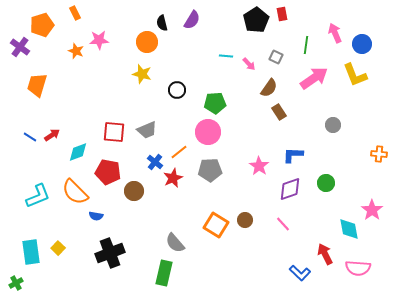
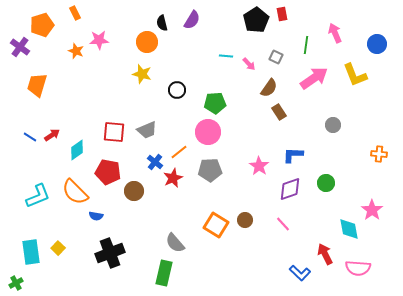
blue circle at (362, 44): moved 15 px right
cyan diamond at (78, 152): moved 1 px left, 2 px up; rotated 15 degrees counterclockwise
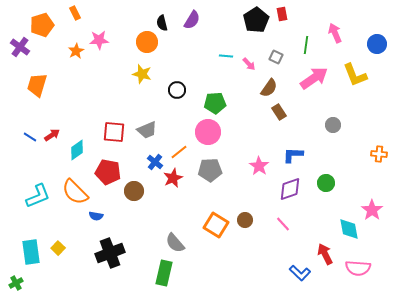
orange star at (76, 51): rotated 21 degrees clockwise
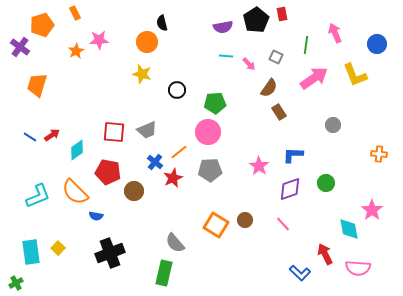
purple semicircle at (192, 20): moved 31 px right, 7 px down; rotated 48 degrees clockwise
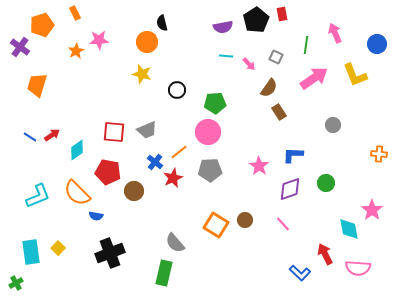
orange semicircle at (75, 192): moved 2 px right, 1 px down
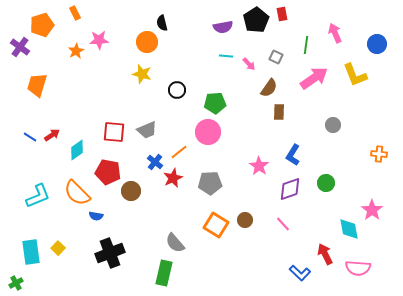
brown rectangle at (279, 112): rotated 35 degrees clockwise
blue L-shape at (293, 155): rotated 60 degrees counterclockwise
gray pentagon at (210, 170): moved 13 px down
brown circle at (134, 191): moved 3 px left
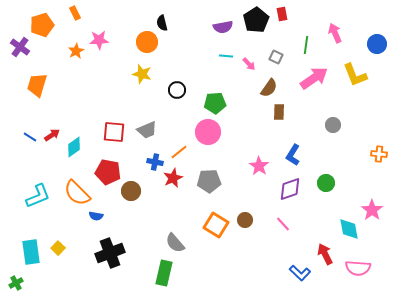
cyan diamond at (77, 150): moved 3 px left, 3 px up
blue cross at (155, 162): rotated 28 degrees counterclockwise
gray pentagon at (210, 183): moved 1 px left, 2 px up
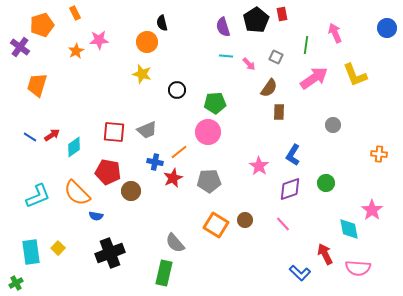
purple semicircle at (223, 27): rotated 84 degrees clockwise
blue circle at (377, 44): moved 10 px right, 16 px up
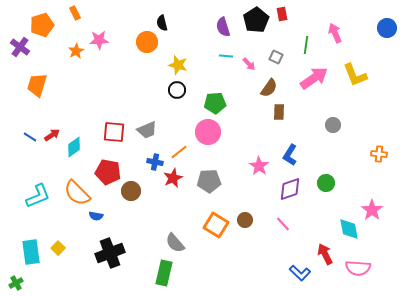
yellow star at (142, 74): moved 36 px right, 9 px up
blue L-shape at (293, 155): moved 3 px left
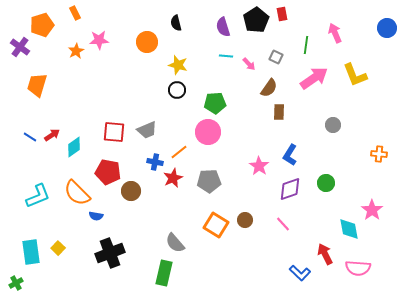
black semicircle at (162, 23): moved 14 px right
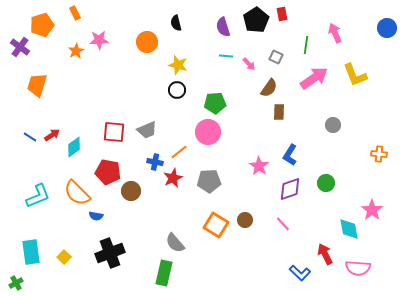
yellow square at (58, 248): moved 6 px right, 9 px down
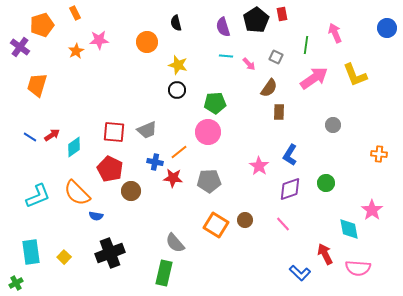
red pentagon at (108, 172): moved 2 px right, 3 px up; rotated 15 degrees clockwise
red star at (173, 178): rotated 30 degrees clockwise
